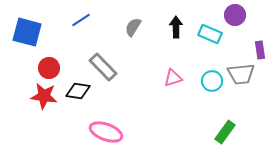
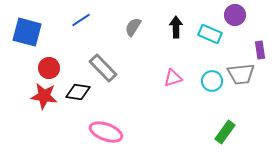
gray rectangle: moved 1 px down
black diamond: moved 1 px down
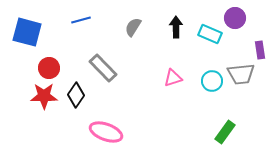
purple circle: moved 3 px down
blue line: rotated 18 degrees clockwise
black diamond: moved 2 px left, 3 px down; rotated 65 degrees counterclockwise
red star: rotated 8 degrees counterclockwise
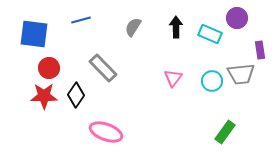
purple circle: moved 2 px right
blue square: moved 7 px right, 2 px down; rotated 8 degrees counterclockwise
pink triangle: rotated 36 degrees counterclockwise
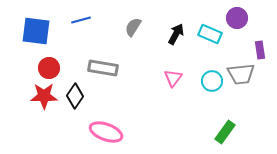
black arrow: moved 7 px down; rotated 30 degrees clockwise
blue square: moved 2 px right, 3 px up
gray rectangle: rotated 36 degrees counterclockwise
black diamond: moved 1 px left, 1 px down
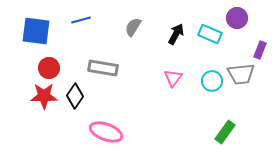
purple rectangle: rotated 30 degrees clockwise
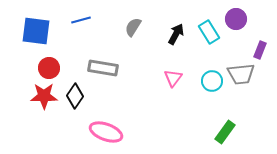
purple circle: moved 1 px left, 1 px down
cyan rectangle: moved 1 px left, 2 px up; rotated 35 degrees clockwise
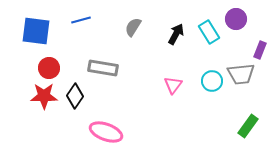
pink triangle: moved 7 px down
green rectangle: moved 23 px right, 6 px up
